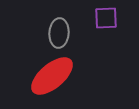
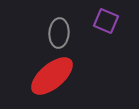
purple square: moved 3 px down; rotated 25 degrees clockwise
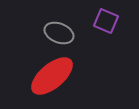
gray ellipse: rotated 72 degrees counterclockwise
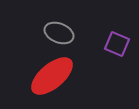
purple square: moved 11 px right, 23 px down
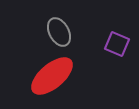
gray ellipse: moved 1 px up; rotated 40 degrees clockwise
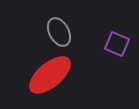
red ellipse: moved 2 px left, 1 px up
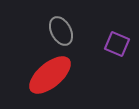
gray ellipse: moved 2 px right, 1 px up
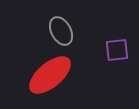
purple square: moved 6 px down; rotated 30 degrees counterclockwise
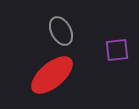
red ellipse: moved 2 px right
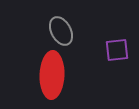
red ellipse: rotated 48 degrees counterclockwise
